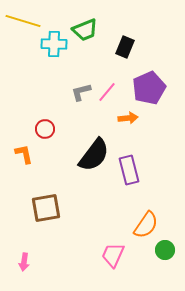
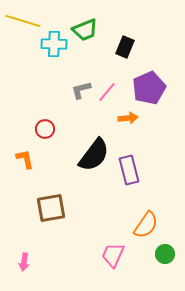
gray L-shape: moved 2 px up
orange L-shape: moved 1 px right, 5 px down
brown square: moved 5 px right
green circle: moved 4 px down
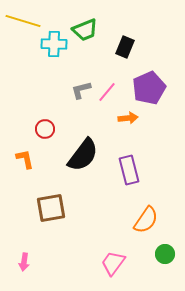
black semicircle: moved 11 px left
orange semicircle: moved 5 px up
pink trapezoid: moved 8 px down; rotated 12 degrees clockwise
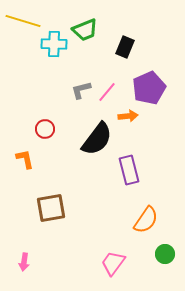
orange arrow: moved 2 px up
black semicircle: moved 14 px right, 16 px up
